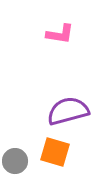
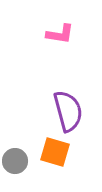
purple semicircle: rotated 90 degrees clockwise
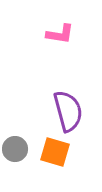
gray circle: moved 12 px up
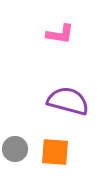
purple semicircle: moved 10 px up; rotated 60 degrees counterclockwise
orange square: rotated 12 degrees counterclockwise
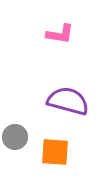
gray circle: moved 12 px up
